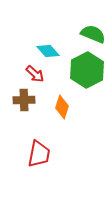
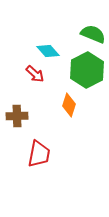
brown cross: moved 7 px left, 16 px down
orange diamond: moved 7 px right, 2 px up
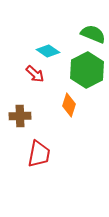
cyan diamond: rotated 15 degrees counterclockwise
brown cross: moved 3 px right
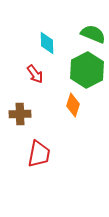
cyan diamond: moved 1 px left, 8 px up; rotated 55 degrees clockwise
red arrow: rotated 12 degrees clockwise
orange diamond: moved 4 px right
brown cross: moved 2 px up
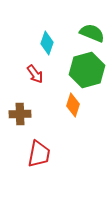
green semicircle: moved 1 px left, 1 px up
cyan diamond: rotated 20 degrees clockwise
green hexagon: rotated 12 degrees clockwise
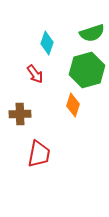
green semicircle: rotated 140 degrees clockwise
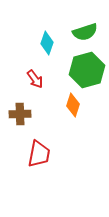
green semicircle: moved 7 px left, 1 px up
red arrow: moved 5 px down
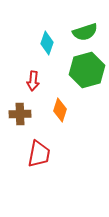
red arrow: moved 2 px left, 2 px down; rotated 42 degrees clockwise
orange diamond: moved 13 px left, 5 px down
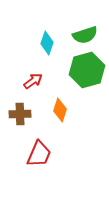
green semicircle: moved 3 px down
red arrow: rotated 132 degrees counterclockwise
red trapezoid: rotated 12 degrees clockwise
